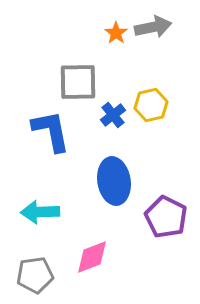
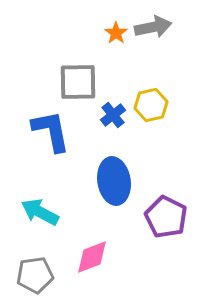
cyan arrow: rotated 30 degrees clockwise
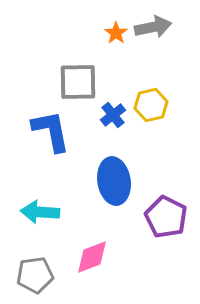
cyan arrow: rotated 24 degrees counterclockwise
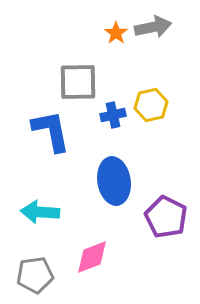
blue cross: rotated 25 degrees clockwise
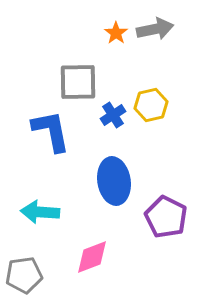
gray arrow: moved 2 px right, 2 px down
blue cross: rotated 20 degrees counterclockwise
gray pentagon: moved 11 px left
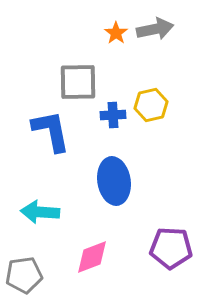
blue cross: rotated 30 degrees clockwise
purple pentagon: moved 5 px right, 31 px down; rotated 24 degrees counterclockwise
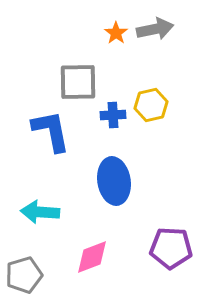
gray pentagon: rotated 9 degrees counterclockwise
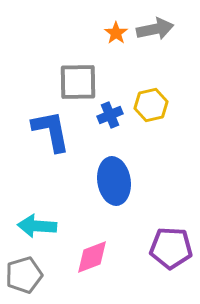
blue cross: moved 3 px left; rotated 20 degrees counterclockwise
cyan arrow: moved 3 px left, 14 px down
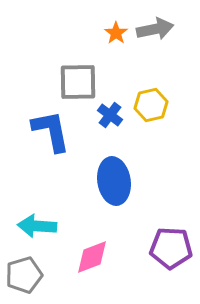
blue cross: rotated 30 degrees counterclockwise
